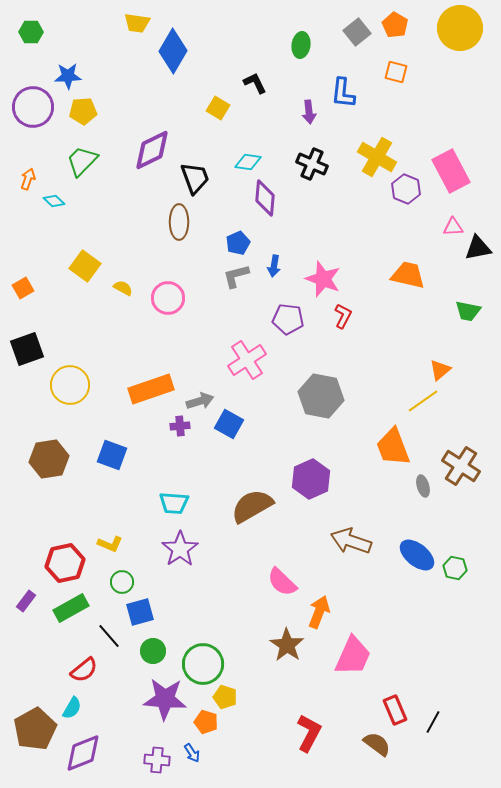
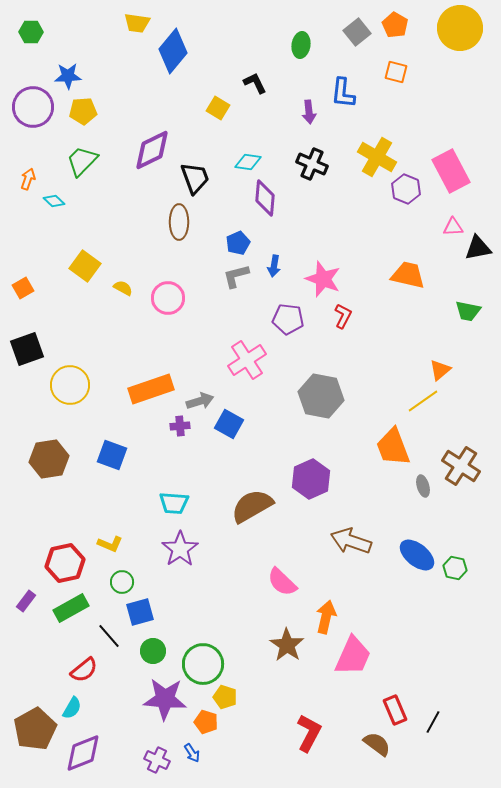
blue diamond at (173, 51): rotated 9 degrees clockwise
orange arrow at (319, 612): moved 7 px right, 5 px down; rotated 8 degrees counterclockwise
purple cross at (157, 760): rotated 20 degrees clockwise
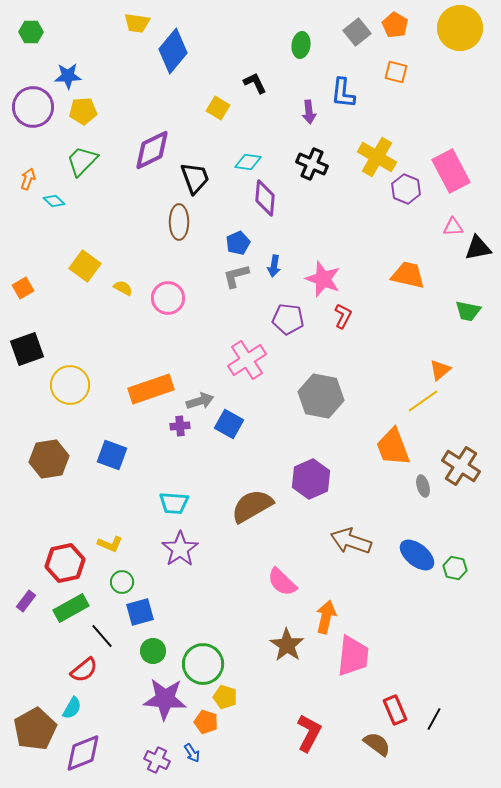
black line at (109, 636): moved 7 px left
pink trapezoid at (353, 656): rotated 18 degrees counterclockwise
black line at (433, 722): moved 1 px right, 3 px up
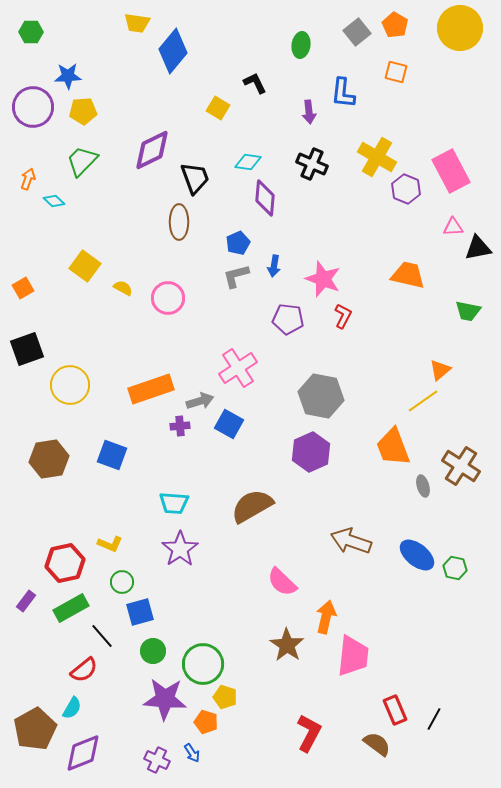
pink cross at (247, 360): moved 9 px left, 8 px down
purple hexagon at (311, 479): moved 27 px up
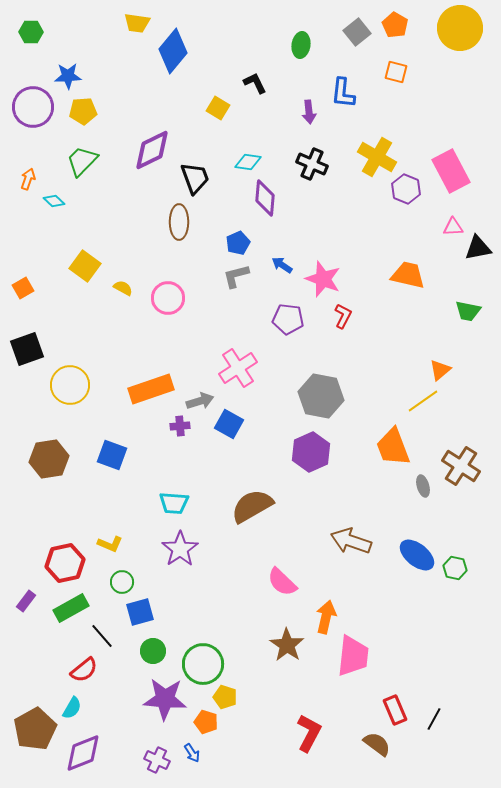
blue arrow at (274, 266): moved 8 px right, 1 px up; rotated 115 degrees clockwise
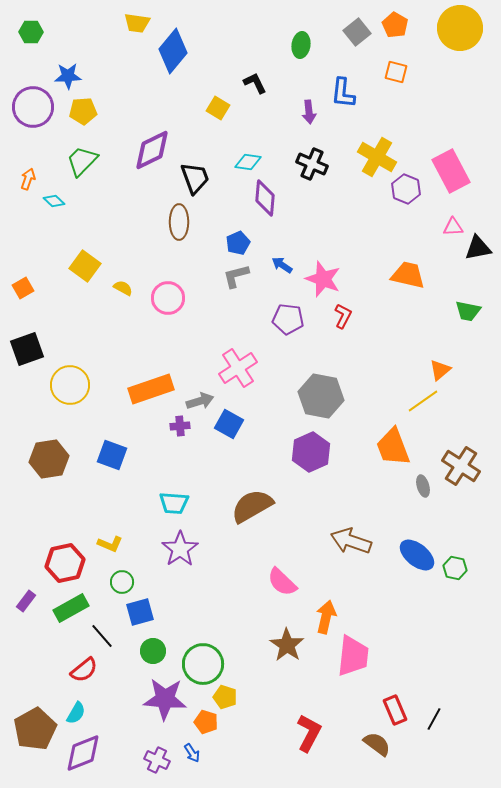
cyan semicircle at (72, 708): moved 4 px right, 5 px down
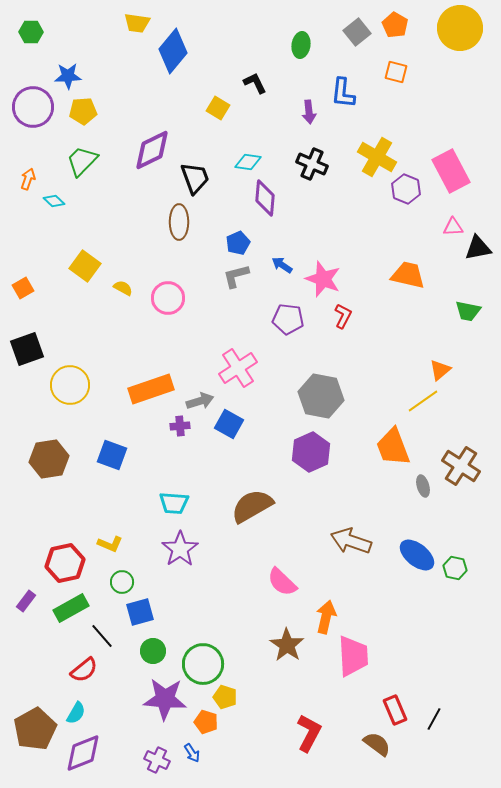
pink trapezoid at (353, 656): rotated 9 degrees counterclockwise
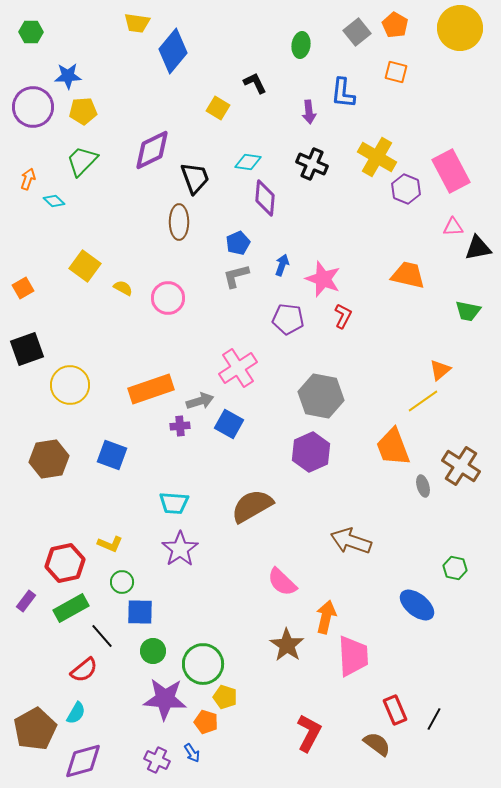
blue arrow at (282, 265): rotated 75 degrees clockwise
blue ellipse at (417, 555): moved 50 px down
blue square at (140, 612): rotated 16 degrees clockwise
purple diamond at (83, 753): moved 8 px down; rotated 6 degrees clockwise
